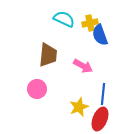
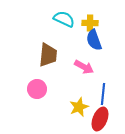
yellow cross: rotated 14 degrees clockwise
blue semicircle: moved 6 px left, 5 px down
pink arrow: moved 1 px right, 1 px down
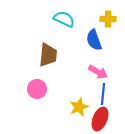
yellow cross: moved 18 px right, 4 px up
pink arrow: moved 14 px right, 5 px down
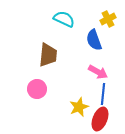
yellow cross: rotated 28 degrees counterclockwise
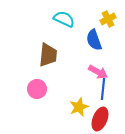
blue line: moved 5 px up
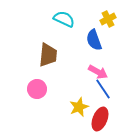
blue line: rotated 40 degrees counterclockwise
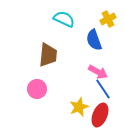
red ellipse: moved 4 px up
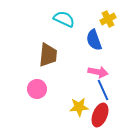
pink arrow: rotated 18 degrees counterclockwise
blue line: moved 1 px down; rotated 10 degrees clockwise
yellow star: rotated 18 degrees clockwise
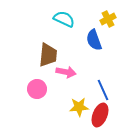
pink arrow: moved 32 px left
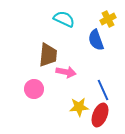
blue semicircle: moved 2 px right
pink circle: moved 3 px left
